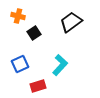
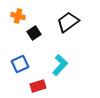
black trapezoid: moved 3 px left
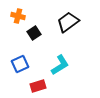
cyan L-shape: rotated 15 degrees clockwise
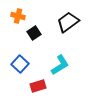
blue square: rotated 24 degrees counterclockwise
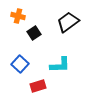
cyan L-shape: rotated 30 degrees clockwise
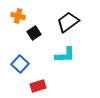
cyan L-shape: moved 5 px right, 10 px up
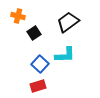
blue square: moved 20 px right
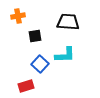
orange cross: rotated 24 degrees counterclockwise
black trapezoid: rotated 40 degrees clockwise
black square: moved 1 px right, 3 px down; rotated 24 degrees clockwise
red rectangle: moved 12 px left
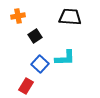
black trapezoid: moved 2 px right, 5 px up
black square: rotated 24 degrees counterclockwise
cyan L-shape: moved 3 px down
red rectangle: rotated 42 degrees counterclockwise
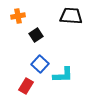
black trapezoid: moved 1 px right, 1 px up
black square: moved 1 px right, 1 px up
cyan L-shape: moved 2 px left, 17 px down
